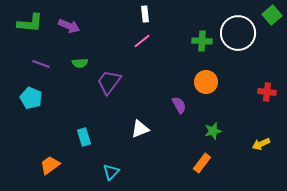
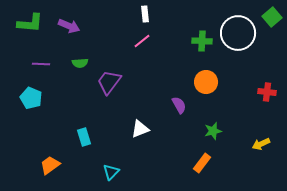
green square: moved 2 px down
purple line: rotated 18 degrees counterclockwise
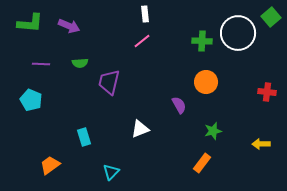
green square: moved 1 px left
purple trapezoid: rotated 24 degrees counterclockwise
cyan pentagon: moved 2 px down
yellow arrow: rotated 24 degrees clockwise
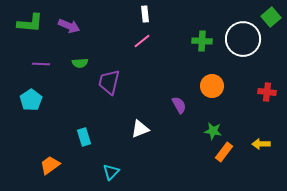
white circle: moved 5 px right, 6 px down
orange circle: moved 6 px right, 4 px down
cyan pentagon: rotated 15 degrees clockwise
green star: rotated 24 degrees clockwise
orange rectangle: moved 22 px right, 11 px up
